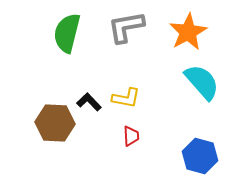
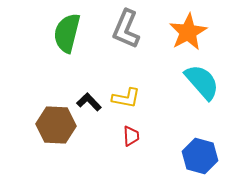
gray L-shape: moved 2 px down; rotated 57 degrees counterclockwise
brown hexagon: moved 1 px right, 2 px down
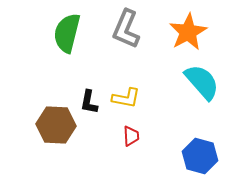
black L-shape: rotated 125 degrees counterclockwise
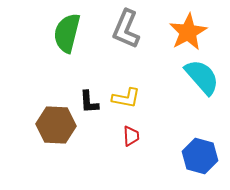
cyan semicircle: moved 5 px up
black L-shape: rotated 15 degrees counterclockwise
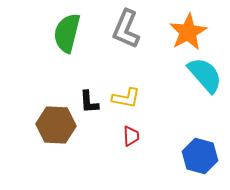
cyan semicircle: moved 3 px right, 2 px up
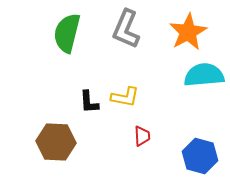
cyan semicircle: moved 1 px left; rotated 54 degrees counterclockwise
yellow L-shape: moved 1 px left, 1 px up
brown hexagon: moved 17 px down
red trapezoid: moved 11 px right
